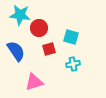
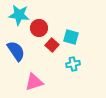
cyan star: moved 1 px left
red square: moved 3 px right, 4 px up; rotated 32 degrees counterclockwise
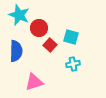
cyan star: rotated 15 degrees clockwise
red square: moved 2 px left
blue semicircle: rotated 35 degrees clockwise
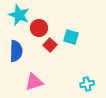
cyan cross: moved 14 px right, 20 px down
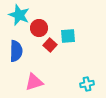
cyan square: moved 3 px left, 1 px up; rotated 21 degrees counterclockwise
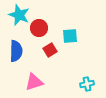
cyan square: moved 2 px right
red square: moved 5 px down; rotated 16 degrees clockwise
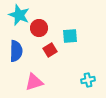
cyan cross: moved 1 px right, 4 px up
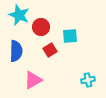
red circle: moved 2 px right, 1 px up
pink triangle: moved 1 px left, 2 px up; rotated 12 degrees counterclockwise
